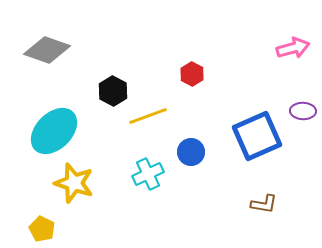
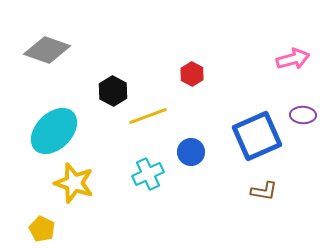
pink arrow: moved 11 px down
purple ellipse: moved 4 px down
brown L-shape: moved 13 px up
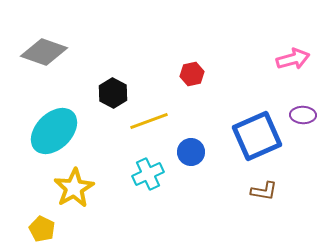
gray diamond: moved 3 px left, 2 px down
red hexagon: rotated 20 degrees clockwise
black hexagon: moved 2 px down
yellow line: moved 1 px right, 5 px down
yellow star: moved 5 px down; rotated 24 degrees clockwise
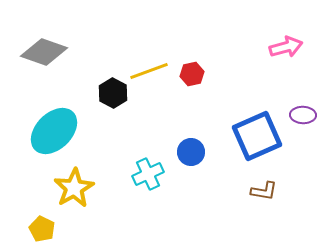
pink arrow: moved 7 px left, 12 px up
yellow line: moved 50 px up
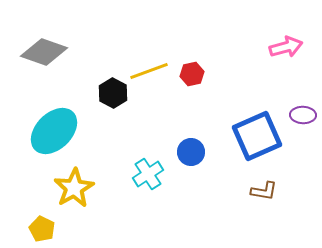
cyan cross: rotated 8 degrees counterclockwise
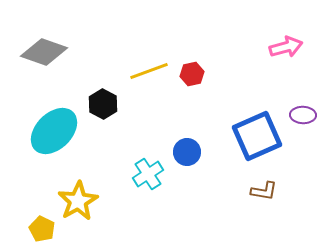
black hexagon: moved 10 px left, 11 px down
blue circle: moved 4 px left
yellow star: moved 4 px right, 13 px down
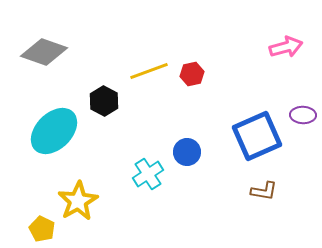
black hexagon: moved 1 px right, 3 px up
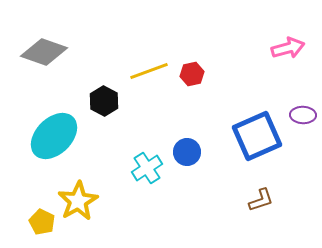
pink arrow: moved 2 px right, 1 px down
cyan ellipse: moved 5 px down
cyan cross: moved 1 px left, 6 px up
brown L-shape: moved 3 px left, 9 px down; rotated 28 degrees counterclockwise
yellow pentagon: moved 7 px up
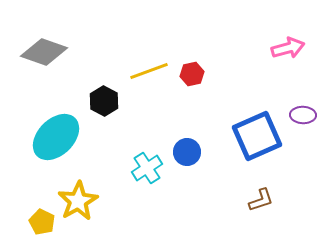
cyan ellipse: moved 2 px right, 1 px down
